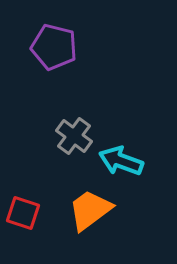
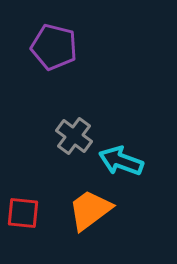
red square: rotated 12 degrees counterclockwise
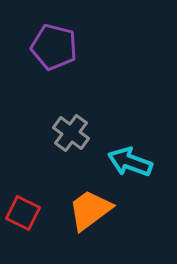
gray cross: moved 3 px left, 3 px up
cyan arrow: moved 9 px right, 1 px down
red square: rotated 20 degrees clockwise
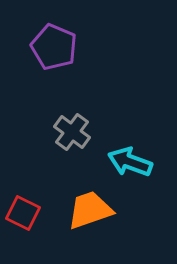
purple pentagon: rotated 9 degrees clockwise
gray cross: moved 1 px right, 1 px up
orange trapezoid: rotated 18 degrees clockwise
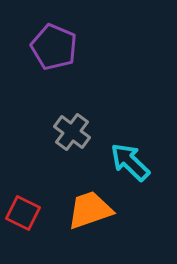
cyan arrow: rotated 24 degrees clockwise
